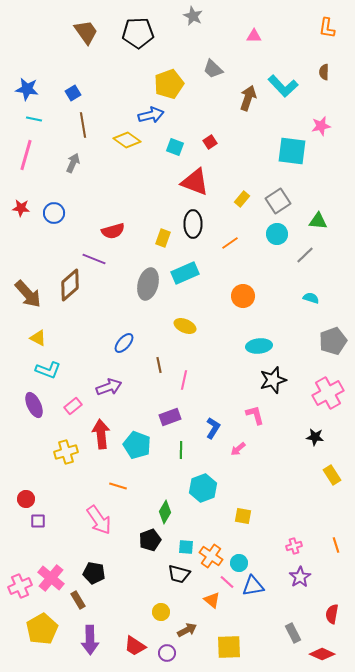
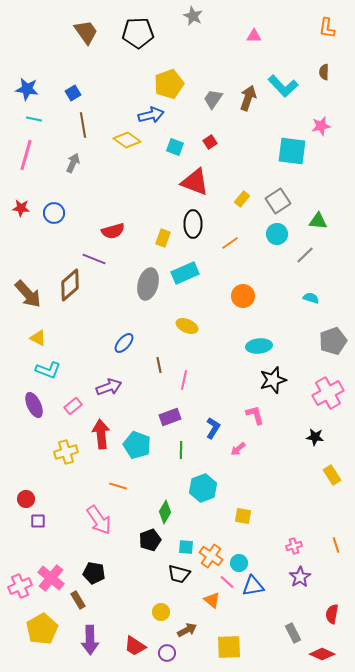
gray trapezoid at (213, 69): moved 30 px down; rotated 80 degrees clockwise
yellow ellipse at (185, 326): moved 2 px right
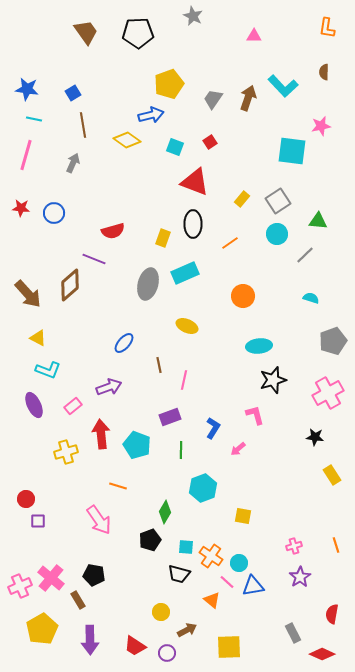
black pentagon at (94, 573): moved 2 px down
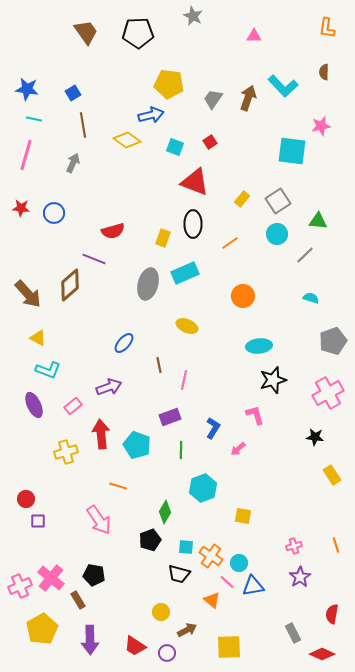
yellow pentagon at (169, 84): rotated 28 degrees clockwise
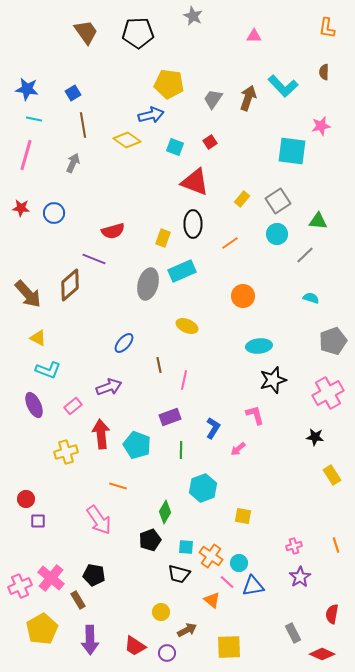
cyan rectangle at (185, 273): moved 3 px left, 2 px up
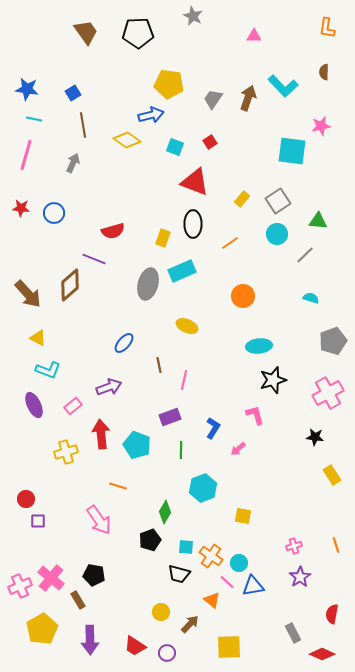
brown arrow at (187, 630): moved 3 px right, 6 px up; rotated 18 degrees counterclockwise
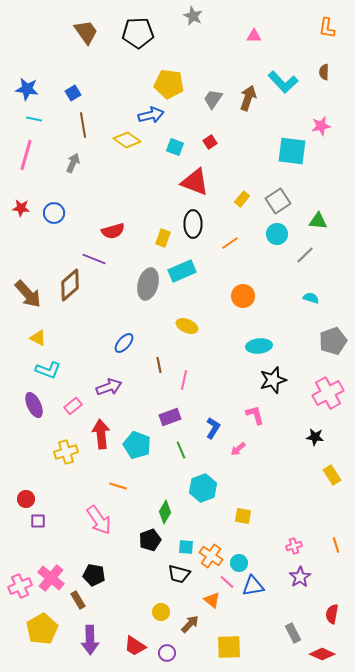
cyan L-shape at (283, 86): moved 4 px up
green line at (181, 450): rotated 24 degrees counterclockwise
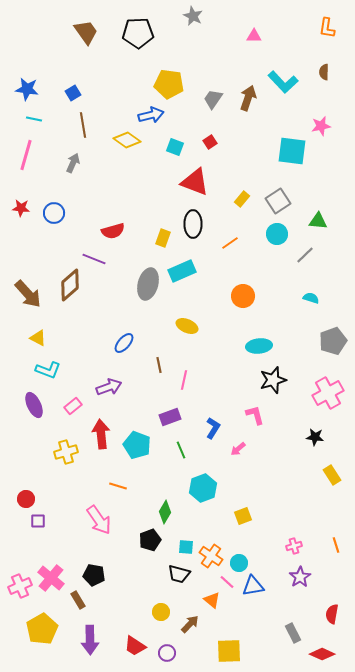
yellow square at (243, 516): rotated 30 degrees counterclockwise
yellow square at (229, 647): moved 4 px down
